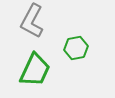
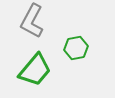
green trapezoid: rotated 15 degrees clockwise
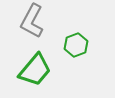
green hexagon: moved 3 px up; rotated 10 degrees counterclockwise
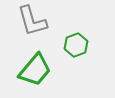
gray L-shape: rotated 44 degrees counterclockwise
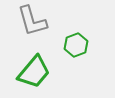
green trapezoid: moved 1 px left, 2 px down
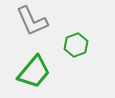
gray L-shape: rotated 8 degrees counterclockwise
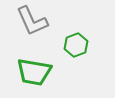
green trapezoid: rotated 60 degrees clockwise
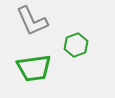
green trapezoid: moved 4 px up; rotated 18 degrees counterclockwise
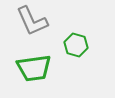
green hexagon: rotated 25 degrees counterclockwise
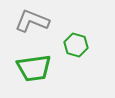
gray L-shape: rotated 136 degrees clockwise
